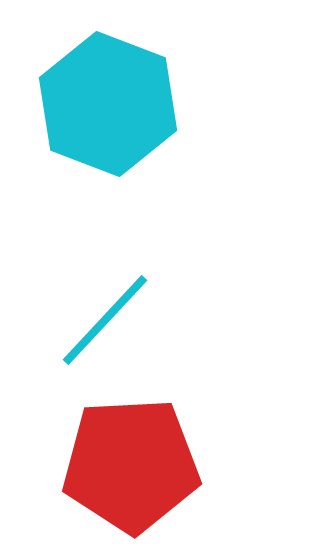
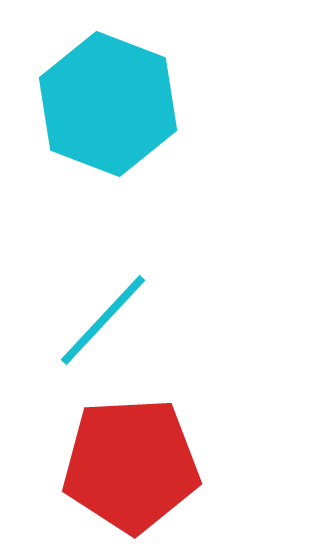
cyan line: moved 2 px left
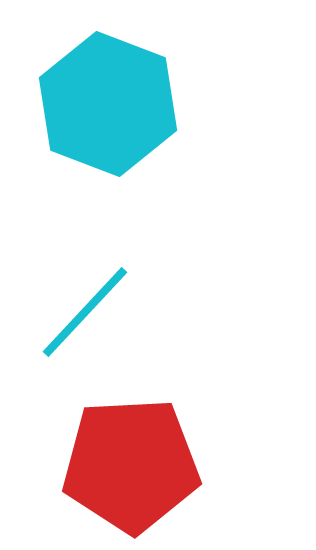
cyan line: moved 18 px left, 8 px up
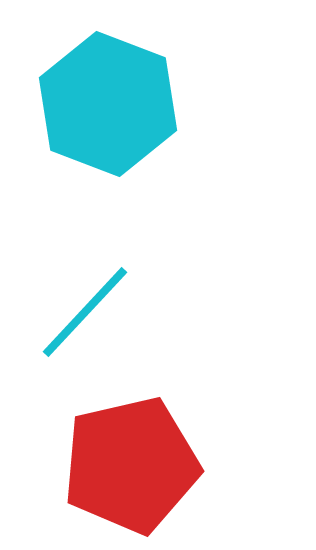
red pentagon: rotated 10 degrees counterclockwise
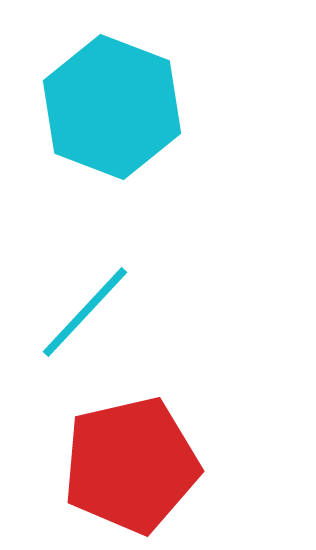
cyan hexagon: moved 4 px right, 3 px down
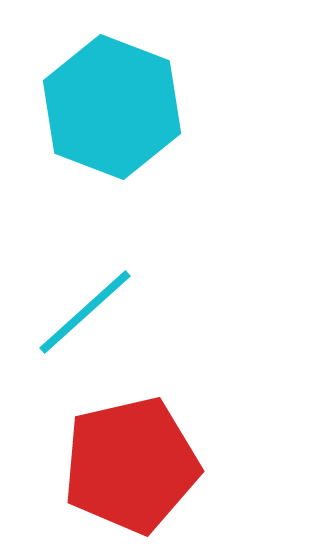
cyan line: rotated 5 degrees clockwise
